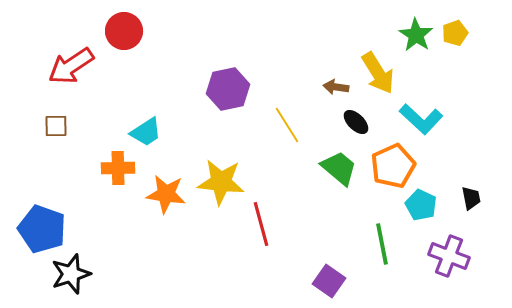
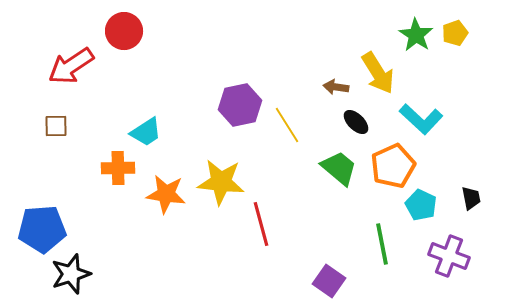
purple hexagon: moved 12 px right, 16 px down
blue pentagon: rotated 24 degrees counterclockwise
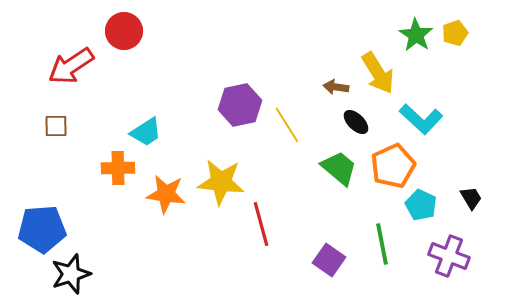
black trapezoid: rotated 20 degrees counterclockwise
purple square: moved 21 px up
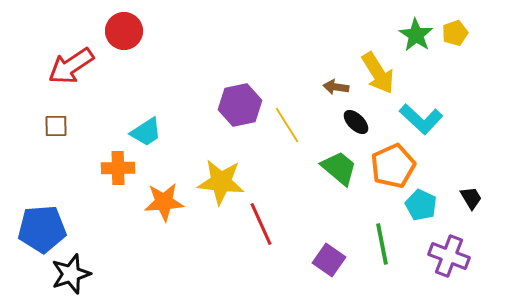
orange star: moved 2 px left, 8 px down; rotated 12 degrees counterclockwise
red line: rotated 9 degrees counterclockwise
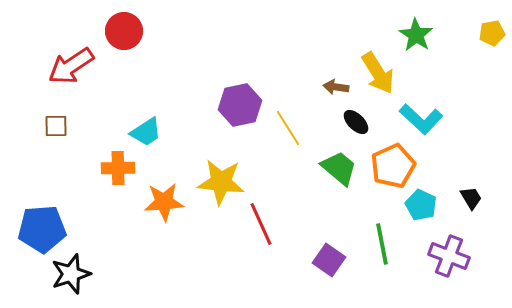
yellow pentagon: moved 37 px right; rotated 10 degrees clockwise
yellow line: moved 1 px right, 3 px down
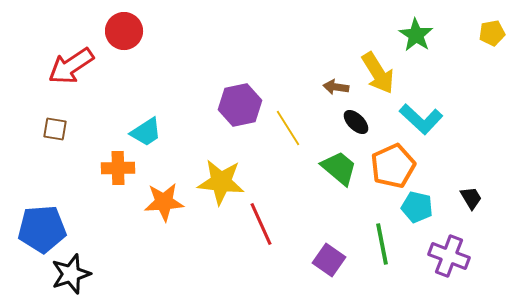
brown square: moved 1 px left, 3 px down; rotated 10 degrees clockwise
cyan pentagon: moved 4 px left, 2 px down; rotated 12 degrees counterclockwise
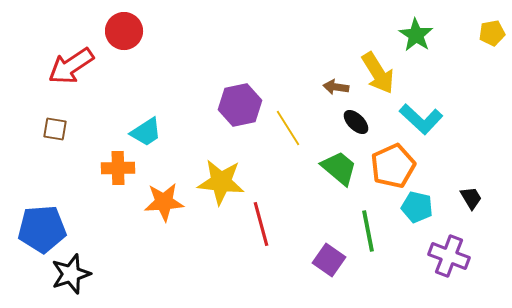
red line: rotated 9 degrees clockwise
green line: moved 14 px left, 13 px up
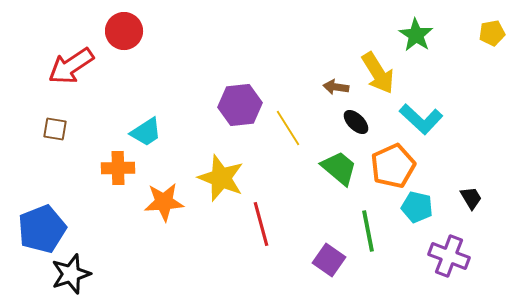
purple hexagon: rotated 6 degrees clockwise
yellow star: moved 4 px up; rotated 15 degrees clockwise
blue pentagon: rotated 18 degrees counterclockwise
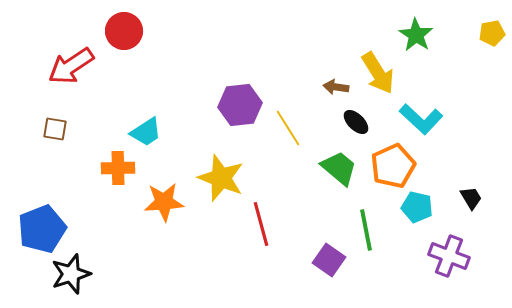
green line: moved 2 px left, 1 px up
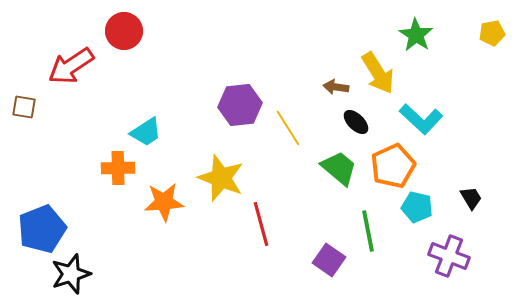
brown square: moved 31 px left, 22 px up
green line: moved 2 px right, 1 px down
